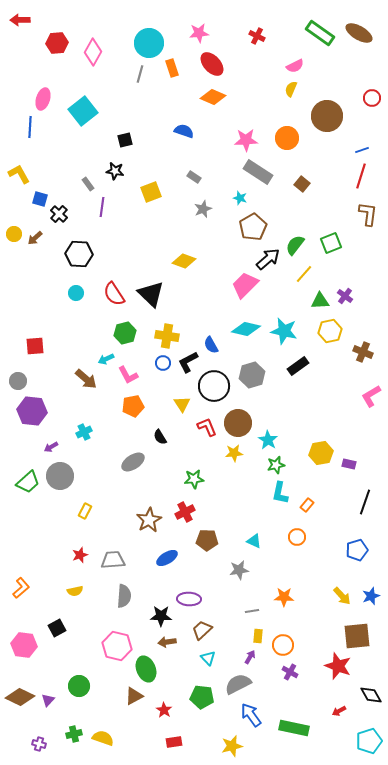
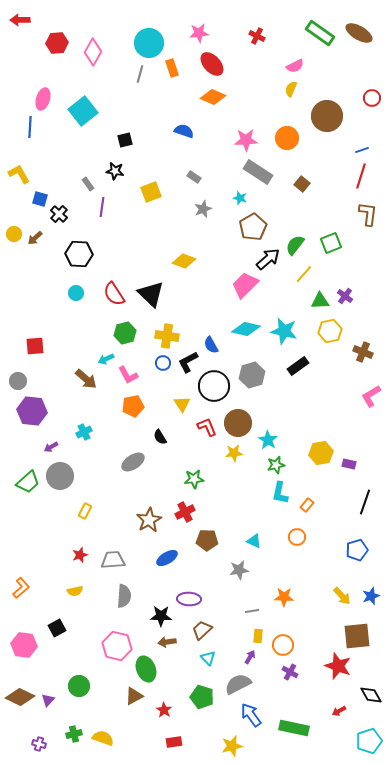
green pentagon at (202, 697): rotated 10 degrees clockwise
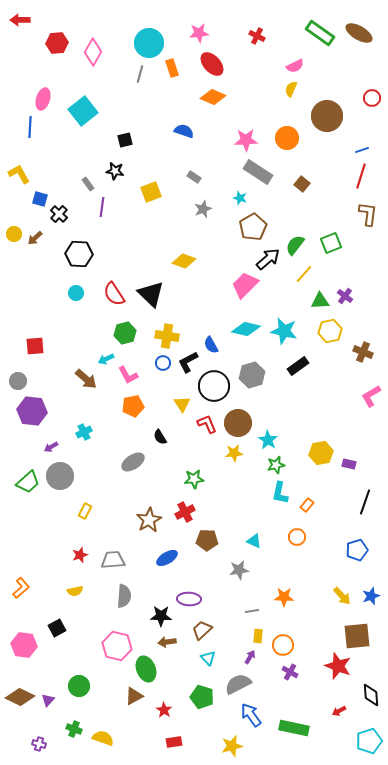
red L-shape at (207, 427): moved 3 px up
black diamond at (371, 695): rotated 25 degrees clockwise
green cross at (74, 734): moved 5 px up; rotated 35 degrees clockwise
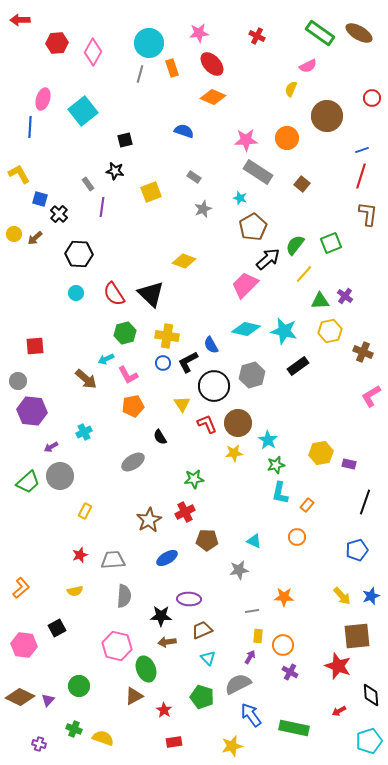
pink semicircle at (295, 66): moved 13 px right
brown trapezoid at (202, 630): rotated 20 degrees clockwise
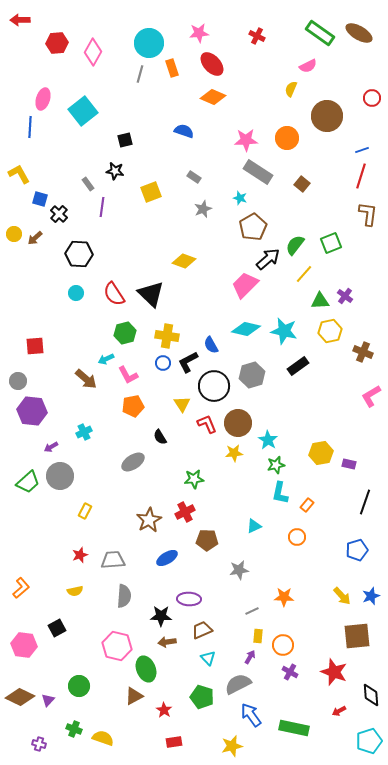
cyan triangle at (254, 541): moved 15 px up; rotated 49 degrees counterclockwise
gray line at (252, 611): rotated 16 degrees counterclockwise
red star at (338, 666): moved 4 px left, 6 px down
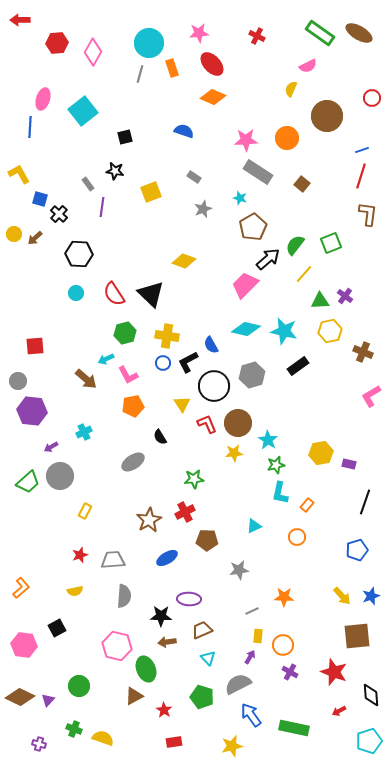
black square at (125, 140): moved 3 px up
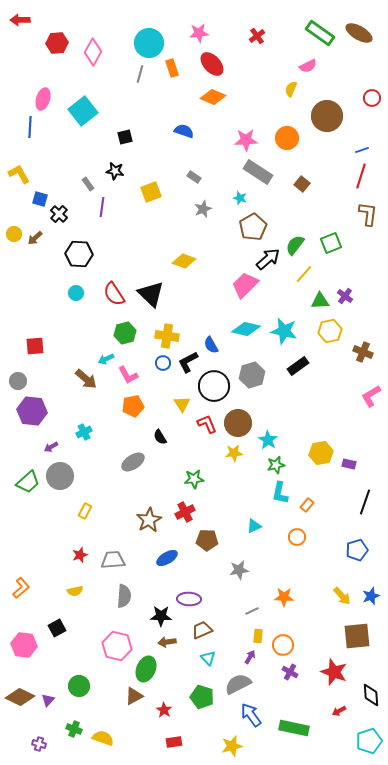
red cross at (257, 36): rotated 28 degrees clockwise
green ellipse at (146, 669): rotated 45 degrees clockwise
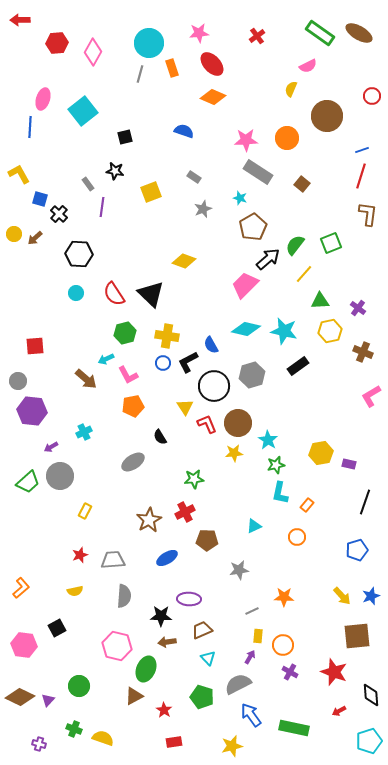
red circle at (372, 98): moved 2 px up
purple cross at (345, 296): moved 13 px right, 12 px down
yellow triangle at (182, 404): moved 3 px right, 3 px down
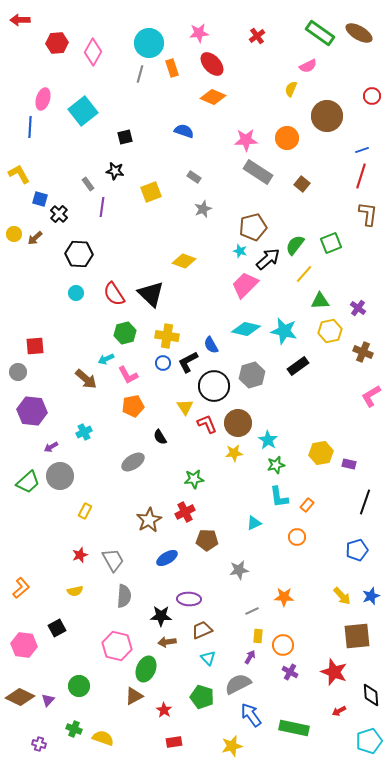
cyan star at (240, 198): moved 53 px down
brown pentagon at (253, 227): rotated 16 degrees clockwise
gray circle at (18, 381): moved 9 px up
cyan L-shape at (280, 493): moved 1 px left, 4 px down; rotated 20 degrees counterclockwise
cyan triangle at (254, 526): moved 3 px up
gray trapezoid at (113, 560): rotated 65 degrees clockwise
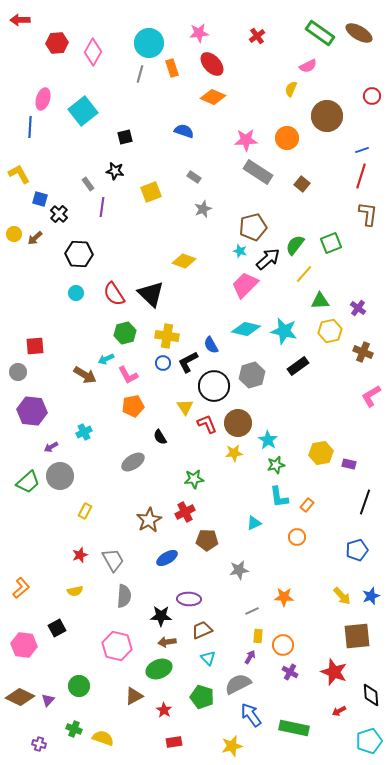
brown arrow at (86, 379): moved 1 px left, 4 px up; rotated 10 degrees counterclockwise
green ellipse at (146, 669): moved 13 px right; rotated 45 degrees clockwise
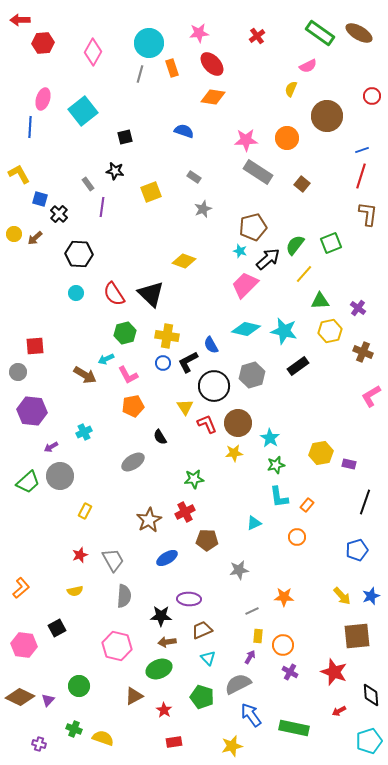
red hexagon at (57, 43): moved 14 px left
orange diamond at (213, 97): rotated 15 degrees counterclockwise
cyan star at (268, 440): moved 2 px right, 2 px up
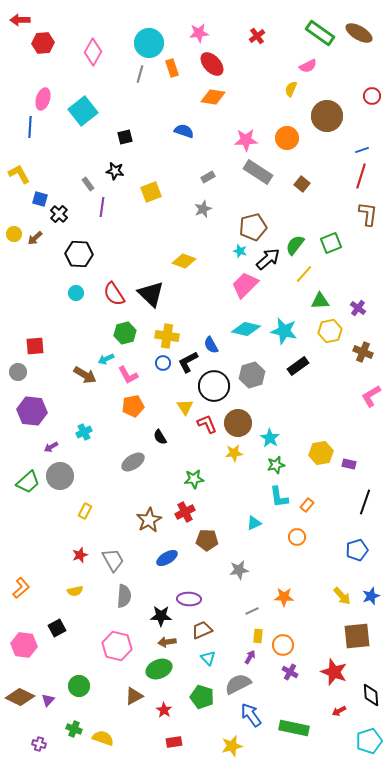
gray rectangle at (194, 177): moved 14 px right; rotated 64 degrees counterclockwise
